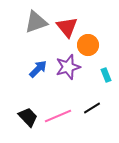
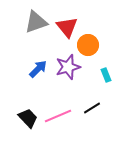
black trapezoid: moved 1 px down
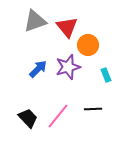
gray triangle: moved 1 px left, 1 px up
black line: moved 1 px right, 1 px down; rotated 30 degrees clockwise
pink line: rotated 28 degrees counterclockwise
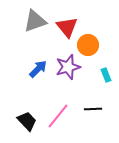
black trapezoid: moved 1 px left, 3 px down
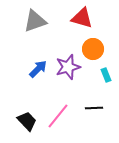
red triangle: moved 15 px right, 9 px up; rotated 35 degrees counterclockwise
orange circle: moved 5 px right, 4 px down
black line: moved 1 px right, 1 px up
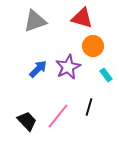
orange circle: moved 3 px up
purple star: rotated 10 degrees counterclockwise
cyan rectangle: rotated 16 degrees counterclockwise
black line: moved 5 px left, 1 px up; rotated 72 degrees counterclockwise
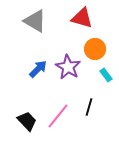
gray triangle: rotated 50 degrees clockwise
orange circle: moved 2 px right, 3 px down
purple star: rotated 15 degrees counterclockwise
